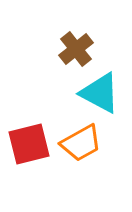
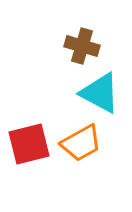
brown cross: moved 6 px right, 3 px up; rotated 36 degrees counterclockwise
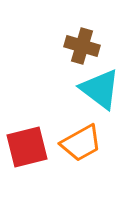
cyan triangle: moved 4 px up; rotated 9 degrees clockwise
red square: moved 2 px left, 3 px down
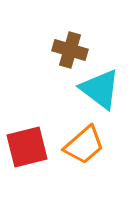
brown cross: moved 12 px left, 4 px down
orange trapezoid: moved 3 px right, 2 px down; rotated 12 degrees counterclockwise
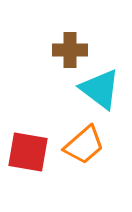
brown cross: rotated 16 degrees counterclockwise
red square: moved 1 px right, 5 px down; rotated 24 degrees clockwise
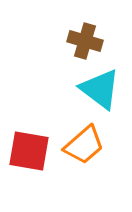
brown cross: moved 15 px right, 9 px up; rotated 16 degrees clockwise
red square: moved 1 px right, 1 px up
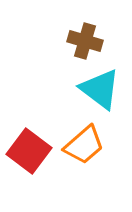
red square: rotated 27 degrees clockwise
